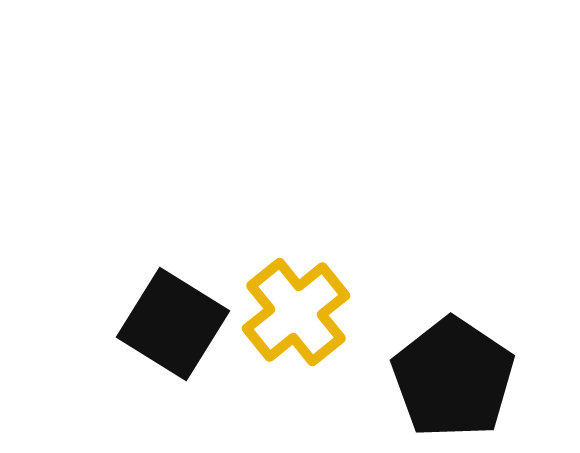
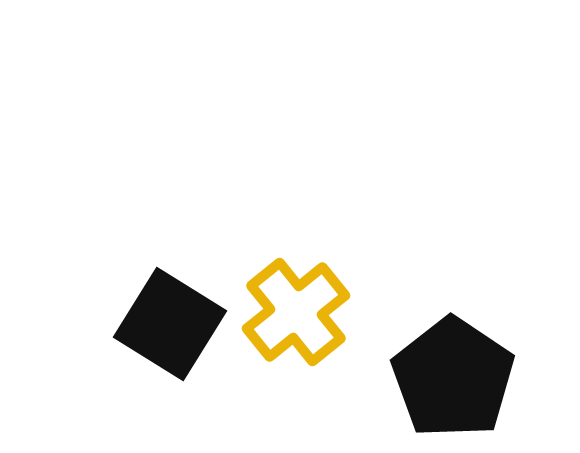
black square: moved 3 px left
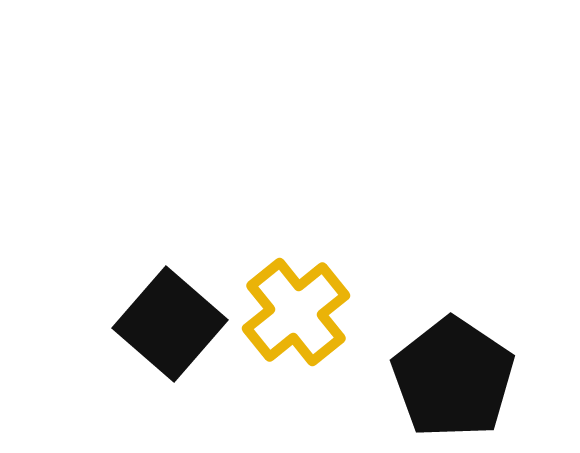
black square: rotated 9 degrees clockwise
